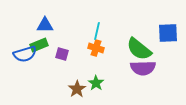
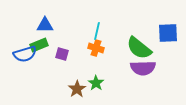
green semicircle: moved 1 px up
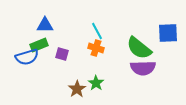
cyan line: rotated 42 degrees counterclockwise
blue semicircle: moved 2 px right, 3 px down
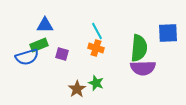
green semicircle: rotated 124 degrees counterclockwise
green star: rotated 14 degrees counterclockwise
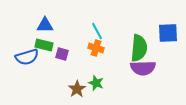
green rectangle: moved 5 px right; rotated 36 degrees clockwise
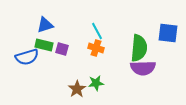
blue triangle: rotated 18 degrees counterclockwise
blue square: rotated 10 degrees clockwise
purple square: moved 5 px up
green star: rotated 28 degrees counterclockwise
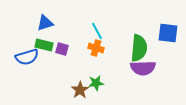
blue triangle: moved 2 px up
brown star: moved 3 px right, 1 px down
